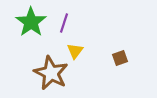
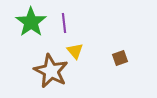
purple line: rotated 24 degrees counterclockwise
yellow triangle: rotated 18 degrees counterclockwise
brown star: moved 2 px up
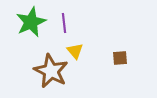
green star: rotated 12 degrees clockwise
brown square: rotated 14 degrees clockwise
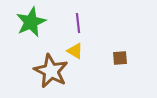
purple line: moved 14 px right
yellow triangle: rotated 18 degrees counterclockwise
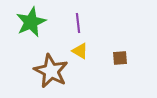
yellow triangle: moved 5 px right
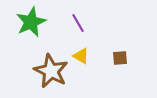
purple line: rotated 24 degrees counterclockwise
yellow triangle: moved 1 px right, 5 px down
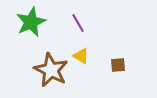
brown square: moved 2 px left, 7 px down
brown star: moved 1 px up
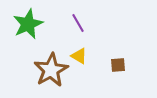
green star: moved 3 px left, 2 px down
yellow triangle: moved 2 px left
brown star: rotated 16 degrees clockwise
